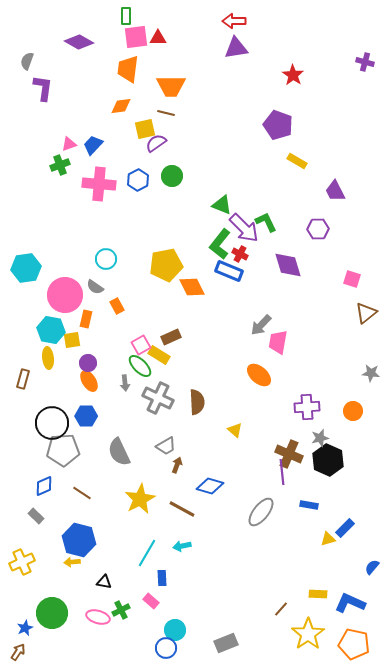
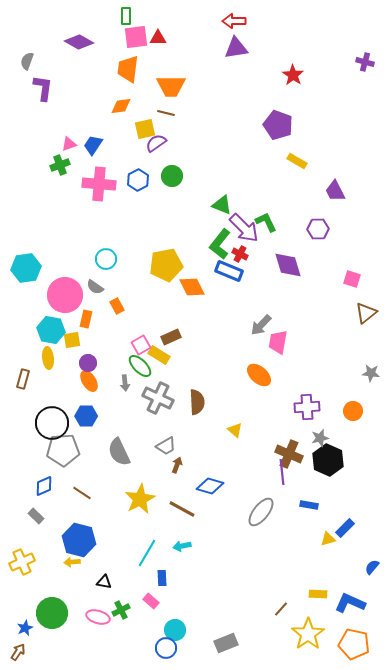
blue trapezoid at (93, 145): rotated 10 degrees counterclockwise
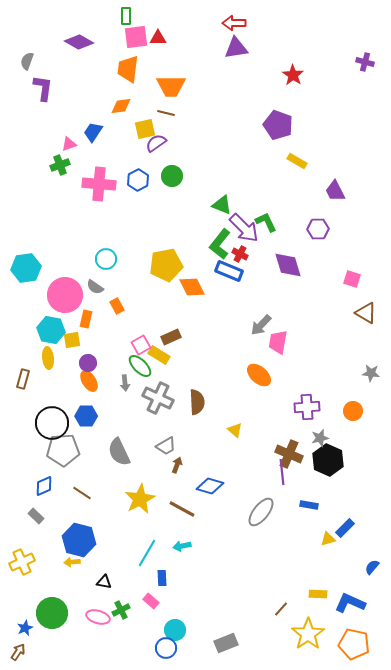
red arrow at (234, 21): moved 2 px down
blue trapezoid at (93, 145): moved 13 px up
brown triangle at (366, 313): rotated 50 degrees counterclockwise
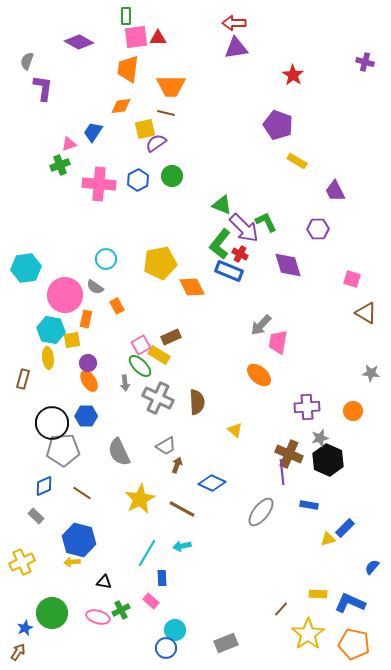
yellow pentagon at (166, 265): moved 6 px left, 2 px up
blue diamond at (210, 486): moved 2 px right, 3 px up; rotated 8 degrees clockwise
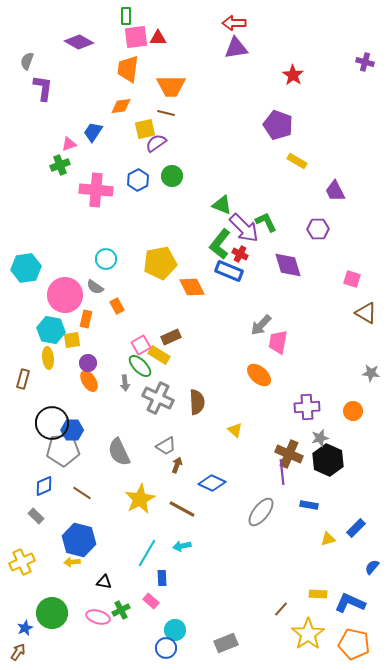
pink cross at (99, 184): moved 3 px left, 6 px down
blue hexagon at (86, 416): moved 14 px left, 14 px down
blue rectangle at (345, 528): moved 11 px right
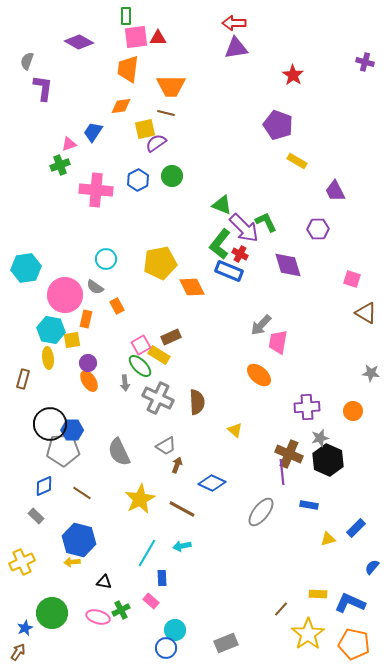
black circle at (52, 423): moved 2 px left, 1 px down
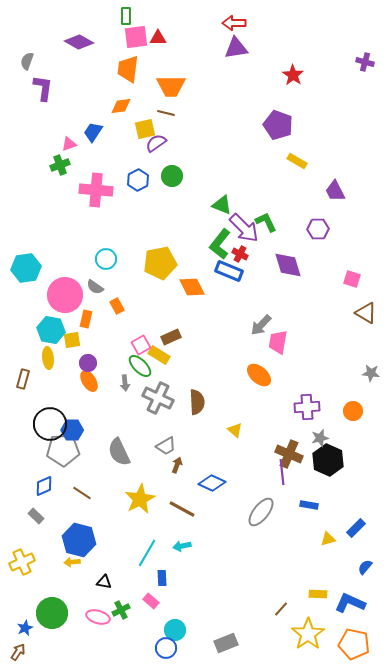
blue semicircle at (372, 567): moved 7 px left
